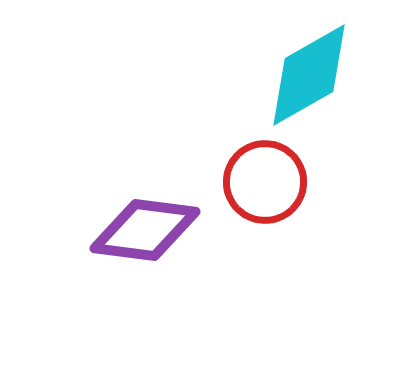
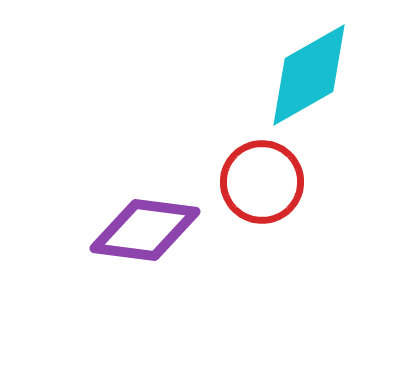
red circle: moved 3 px left
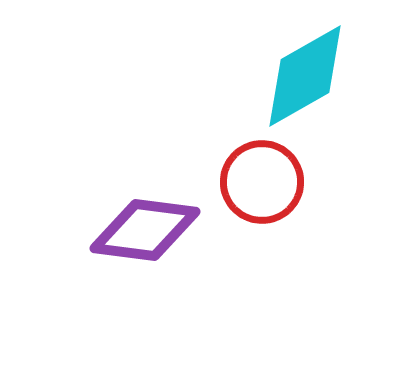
cyan diamond: moved 4 px left, 1 px down
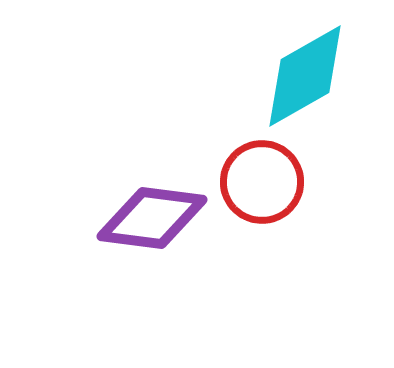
purple diamond: moved 7 px right, 12 px up
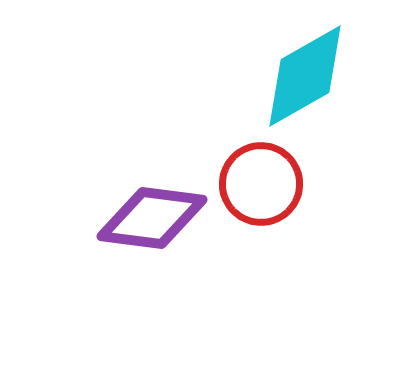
red circle: moved 1 px left, 2 px down
